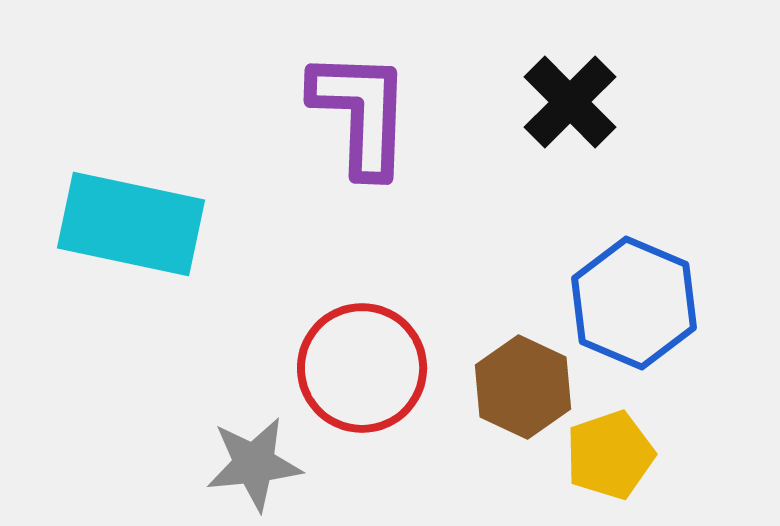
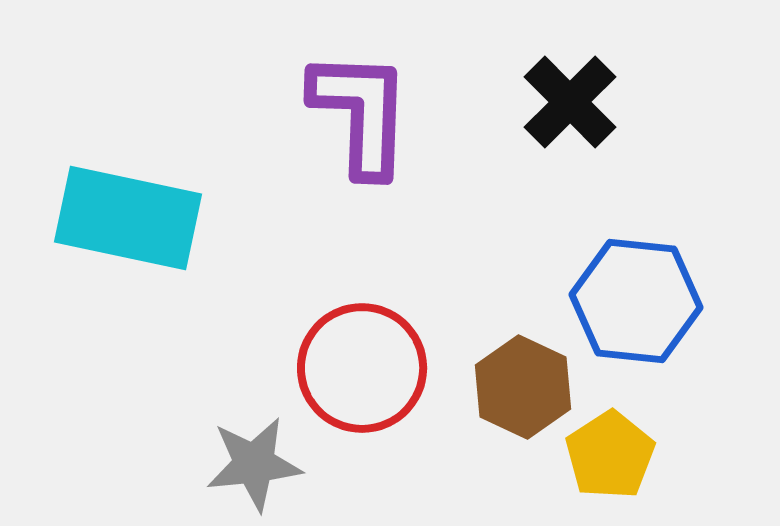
cyan rectangle: moved 3 px left, 6 px up
blue hexagon: moved 2 px right, 2 px up; rotated 17 degrees counterclockwise
yellow pentagon: rotated 14 degrees counterclockwise
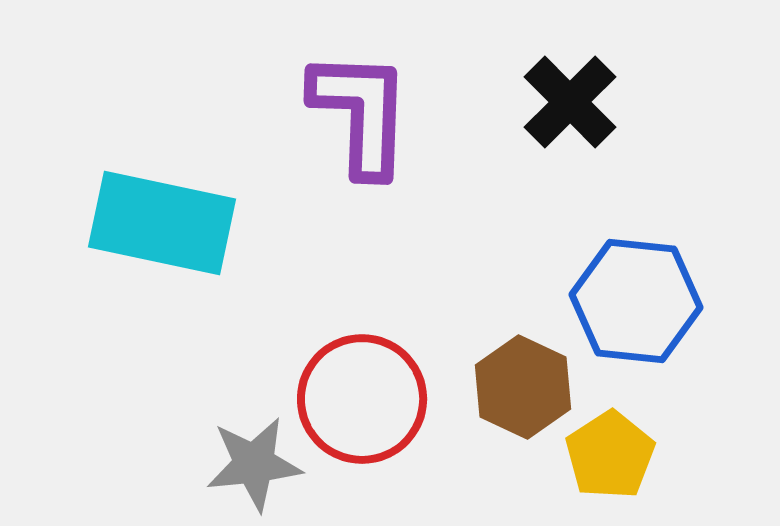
cyan rectangle: moved 34 px right, 5 px down
red circle: moved 31 px down
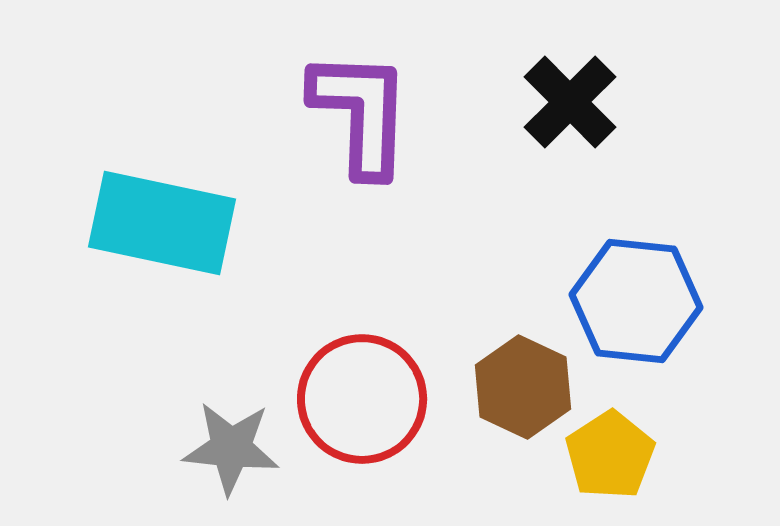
gray star: moved 23 px left, 16 px up; rotated 12 degrees clockwise
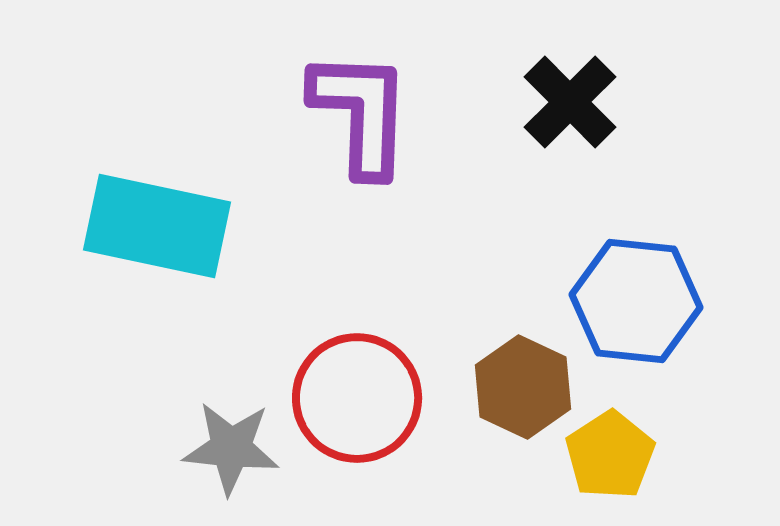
cyan rectangle: moved 5 px left, 3 px down
red circle: moved 5 px left, 1 px up
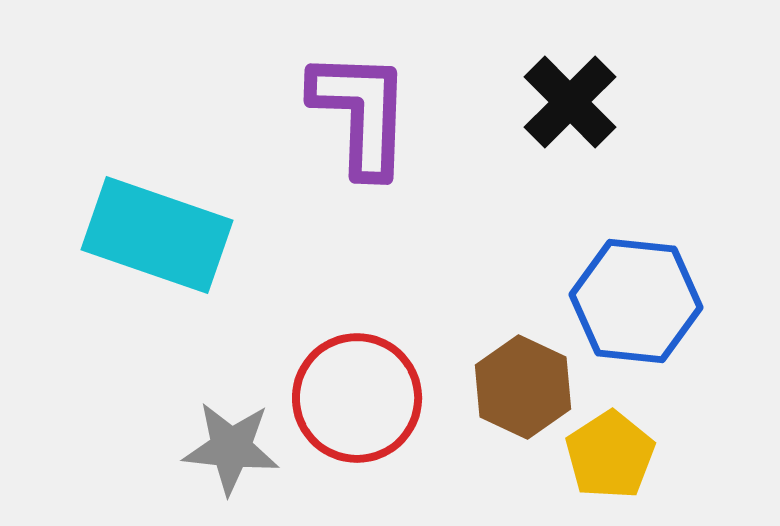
cyan rectangle: moved 9 px down; rotated 7 degrees clockwise
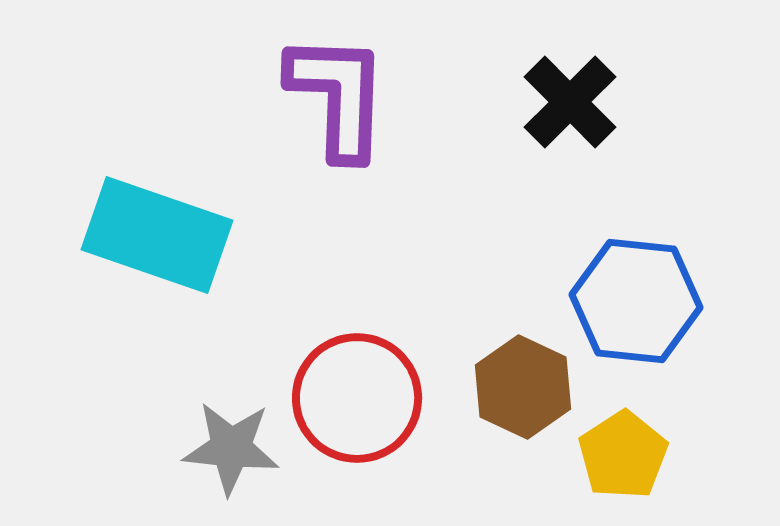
purple L-shape: moved 23 px left, 17 px up
yellow pentagon: moved 13 px right
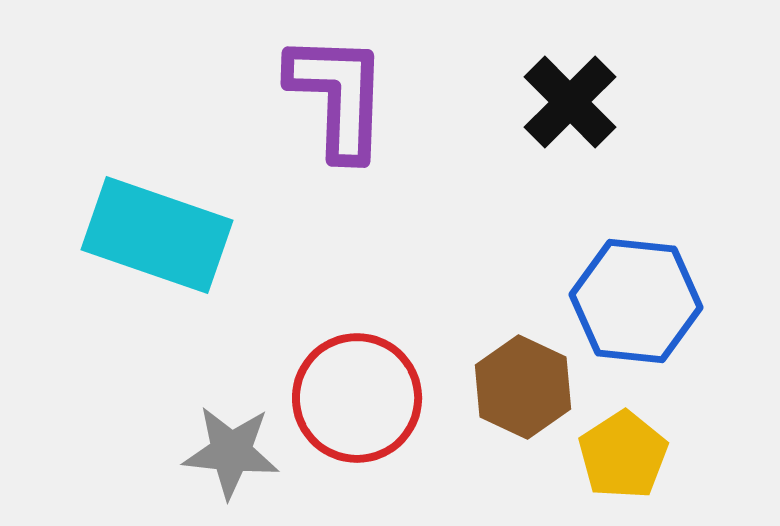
gray star: moved 4 px down
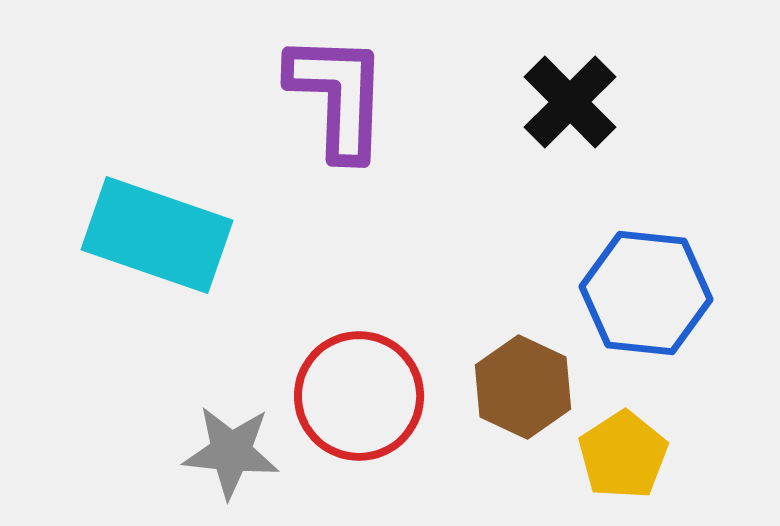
blue hexagon: moved 10 px right, 8 px up
red circle: moved 2 px right, 2 px up
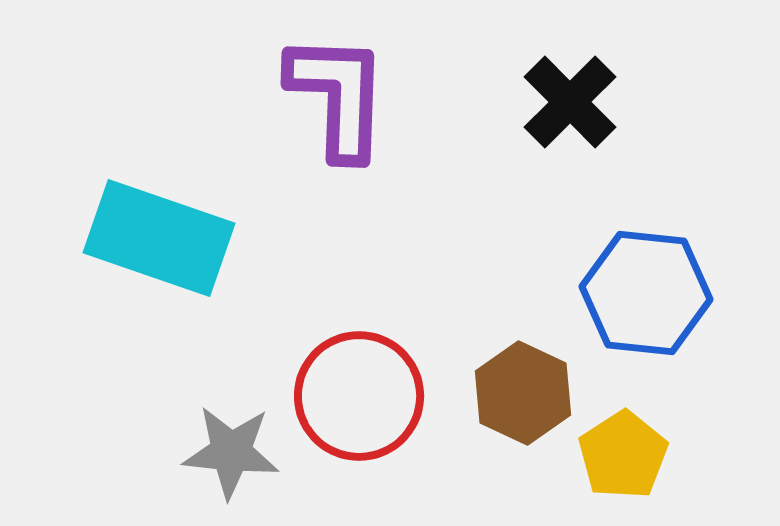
cyan rectangle: moved 2 px right, 3 px down
brown hexagon: moved 6 px down
